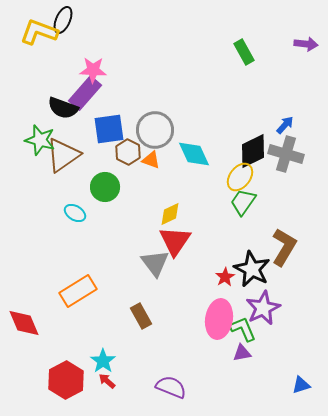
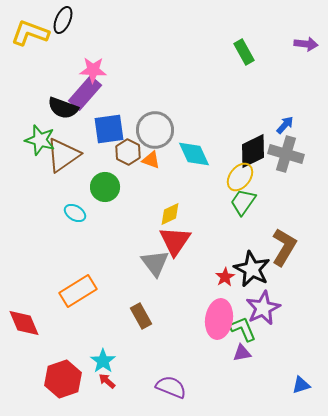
yellow L-shape: moved 9 px left, 1 px down
red hexagon: moved 3 px left, 1 px up; rotated 9 degrees clockwise
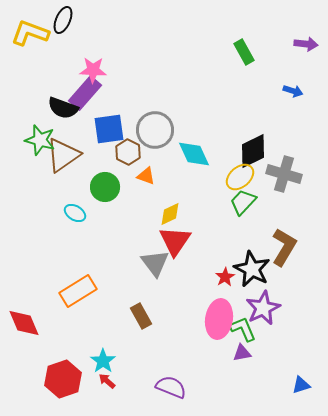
blue arrow: moved 8 px right, 34 px up; rotated 66 degrees clockwise
gray cross: moved 2 px left, 20 px down
orange triangle: moved 5 px left, 16 px down
yellow ellipse: rotated 12 degrees clockwise
green trapezoid: rotated 8 degrees clockwise
